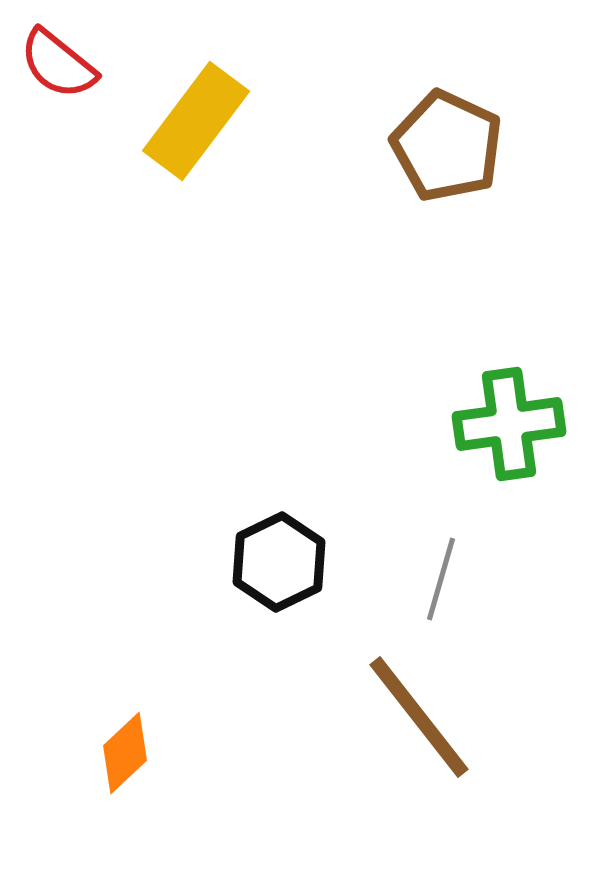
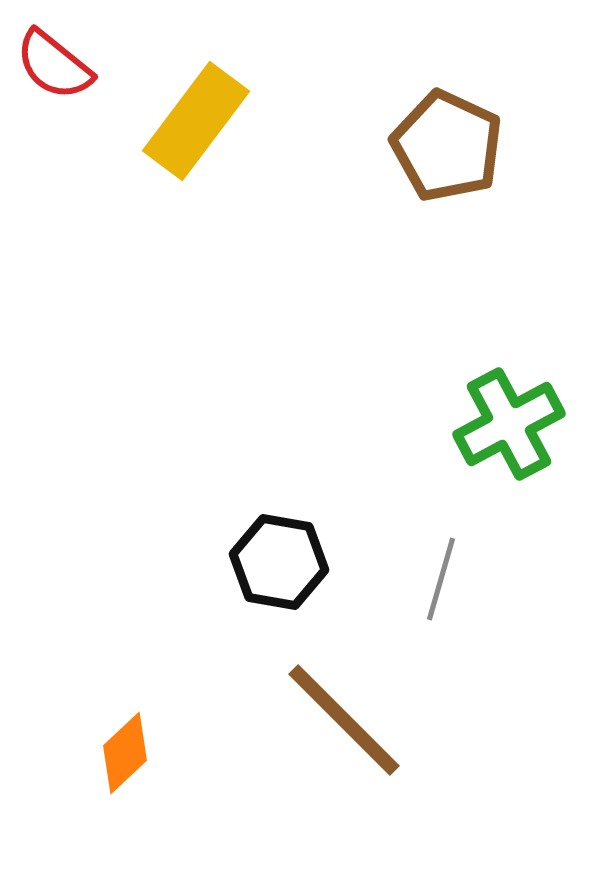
red semicircle: moved 4 px left, 1 px down
green cross: rotated 20 degrees counterclockwise
black hexagon: rotated 24 degrees counterclockwise
brown line: moved 75 px left, 3 px down; rotated 7 degrees counterclockwise
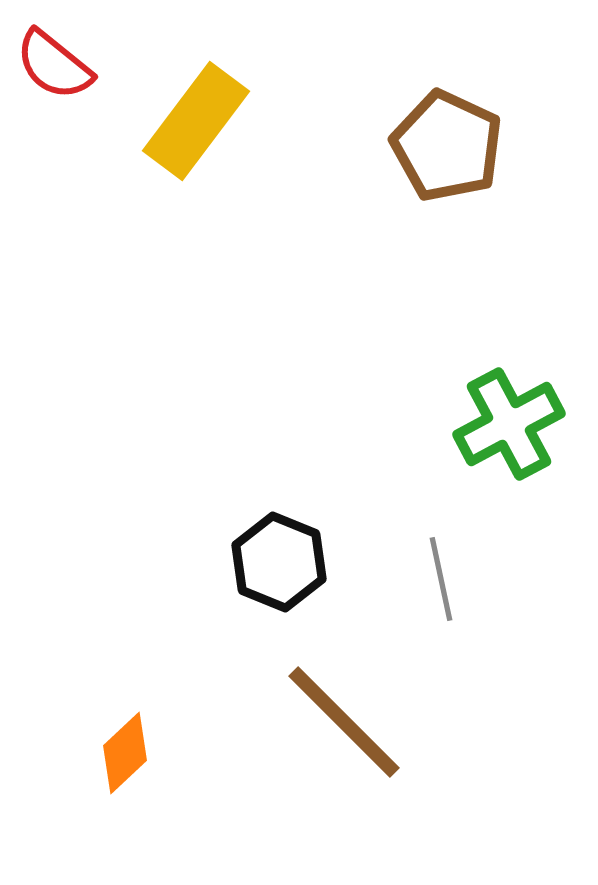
black hexagon: rotated 12 degrees clockwise
gray line: rotated 28 degrees counterclockwise
brown line: moved 2 px down
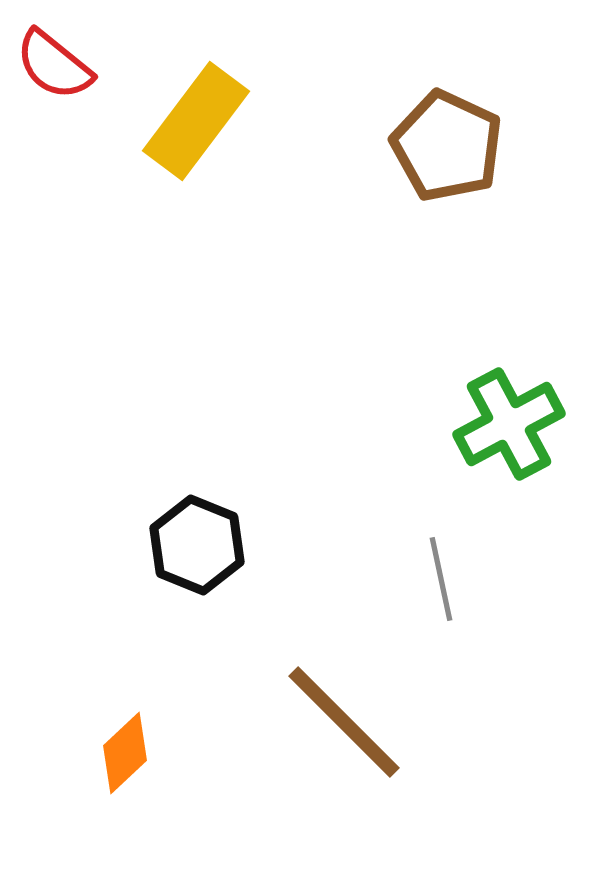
black hexagon: moved 82 px left, 17 px up
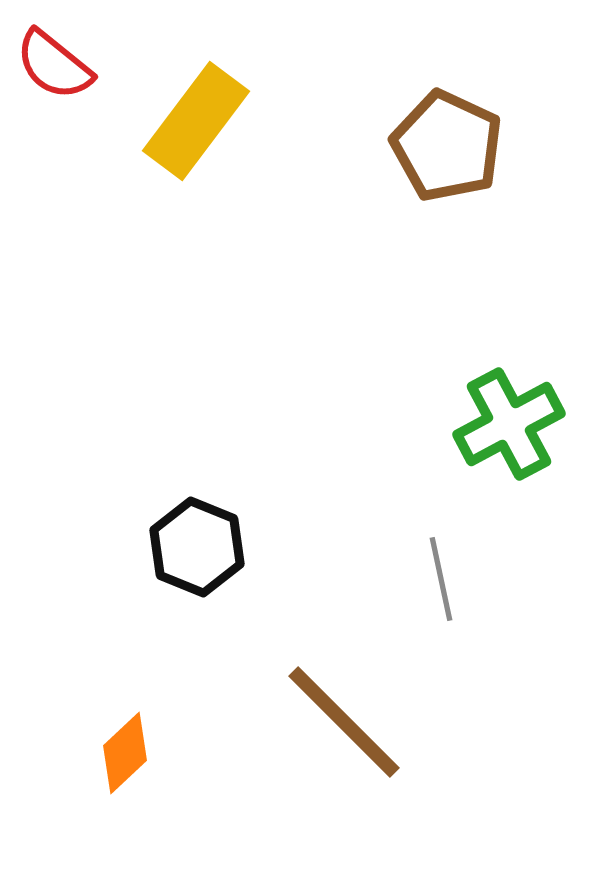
black hexagon: moved 2 px down
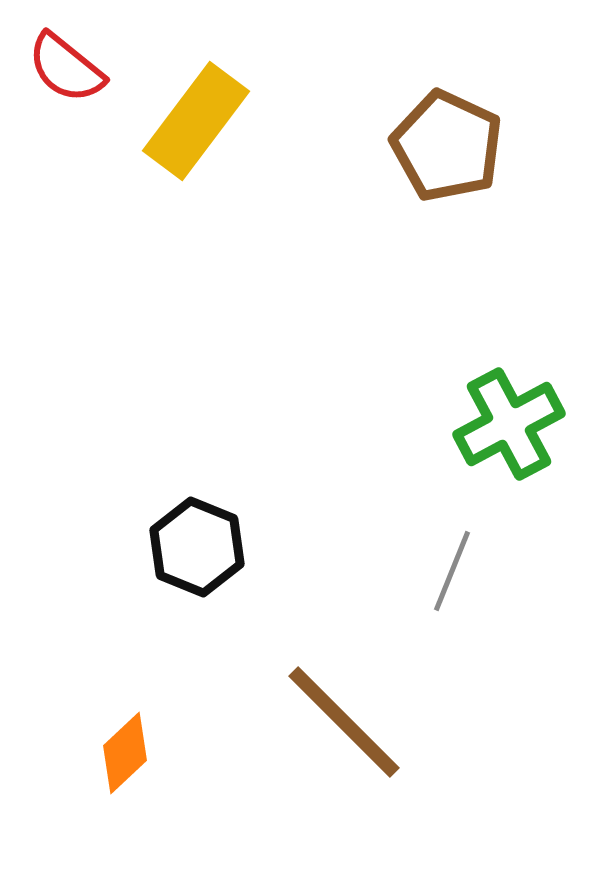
red semicircle: moved 12 px right, 3 px down
gray line: moved 11 px right, 8 px up; rotated 34 degrees clockwise
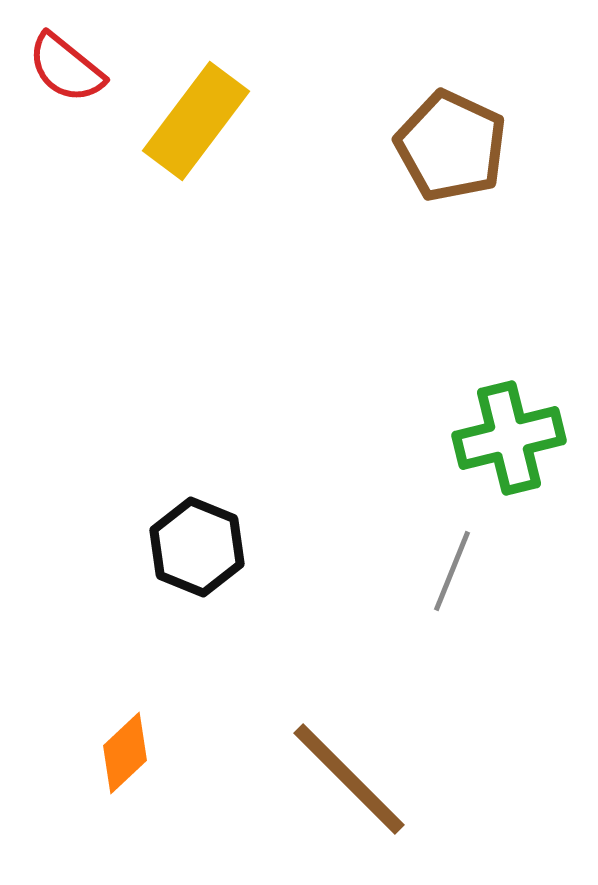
brown pentagon: moved 4 px right
green cross: moved 14 px down; rotated 14 degrees clockwise
brown line: moved 5 px right, 57 px down
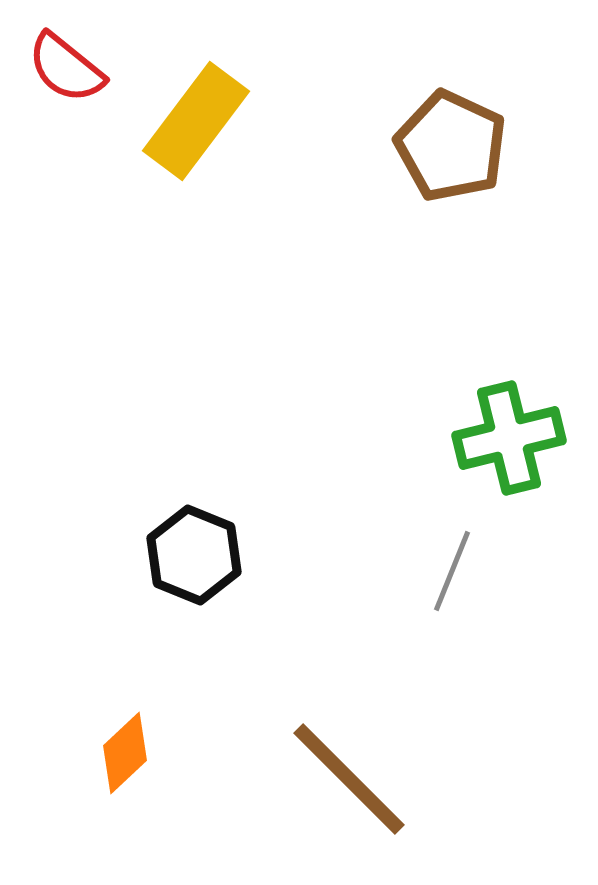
black hexagon: moved 3 px left, 8 px down
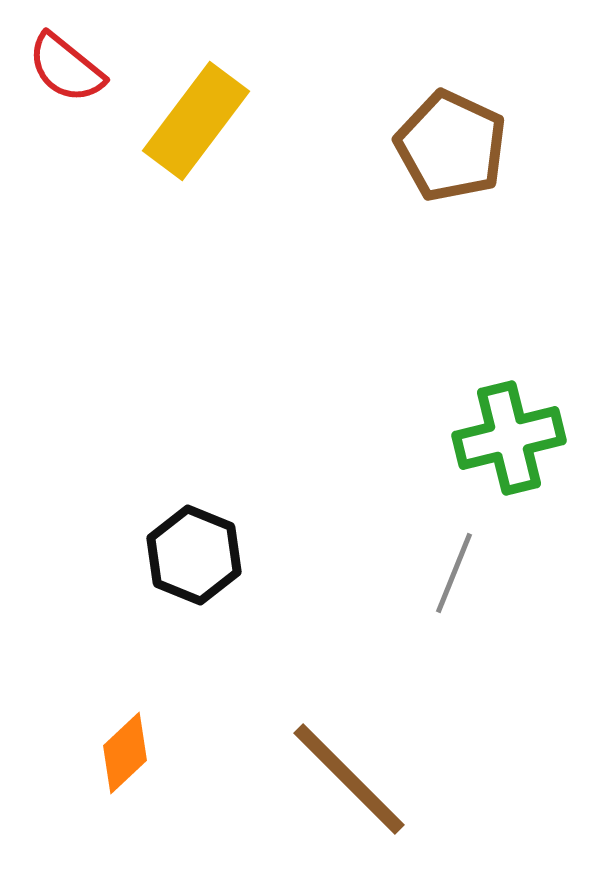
gray line: moved 2 px right, 2 px down
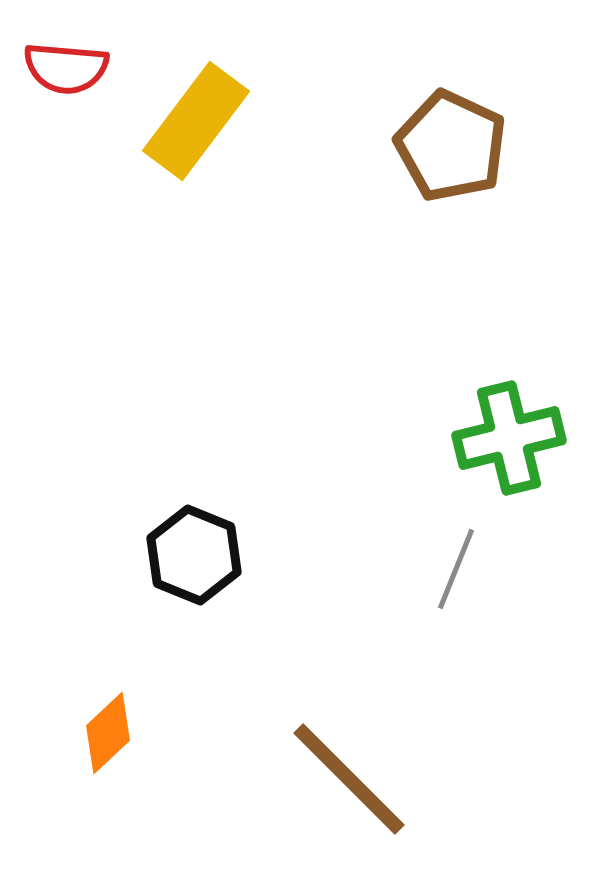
red semicircle: rotated 34 degrees counterclockwise
gray line: moved 2 px right, 4 px up
orange diamond: moved 17 px left, 20 px up
